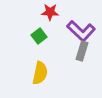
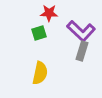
red star: moved 1 px left, 1 px down
green square: moved 3 px up; rotated 21 degrees clockwise
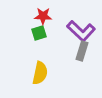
red star: moved 6 px left, 3 px down
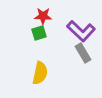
gray rectangle: moved 1 px right, 2 px down; rotated 48 degrees counterclockwise
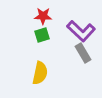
green square: moved 3 px right, 2 px down
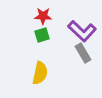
purple L-shape: moved 1 px right
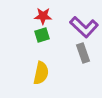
purple L-shape: moved 2 px right, 4 px up
gray rectangle: rotated 12 degrees clockwise
yellow semicircle: moved 1 px right
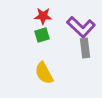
purple L-shape: moved 3 px left
gray rectangle: moved 2 px right, 5 px up; rotated 12 degrees clockwise
yellow semicircle: moved 3 px right; rotated 140 degrees clockwise
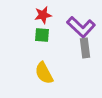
red star: moved 1 px up; rotated 12 degrees counterclockwise
green square: rotated 21 degrees clockwise
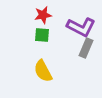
purple L-shape: rotated 16 degrees counterclockwise
gray rectangle: moved 1 px right; rotated 30 degrees clockwise
yellow semicircle: moved 1 px left, 2 px up
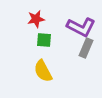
red star: moved 7 px left, 4 px down
green square: moved 2 px right, 5 px down
